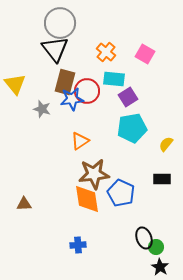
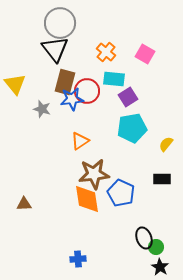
blue cross: moved 14 px down
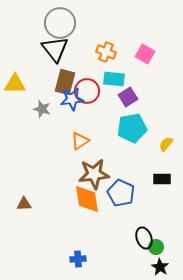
orange cross: rotated 18 degrees counterclockwise
yellow triangle: rotated 50 degrees counterclockwise
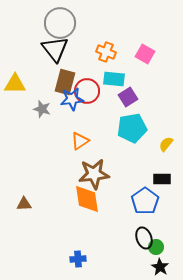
blue pentagon: moved 24 px right, 8 px down; rotated 12 degrees clockwise
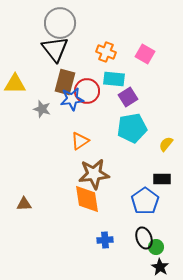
blue cross: moved 27 px right, 19 px up
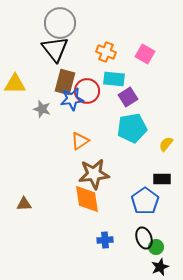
black star: rotated 18 degrees clockwise
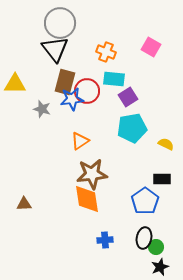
pink square: moved 6 px right, 7 px up
yellow semicircle: rotated 77 degrees clockwise
brown star: moved 2 px left
black ellipse: rotated 30 degrees clockwise
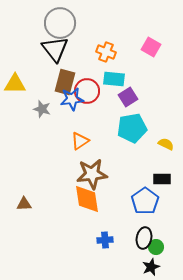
black star: moved 9 px left
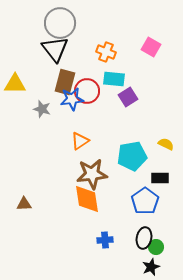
cyan pentagon: moved 28 px down
black rectangle: moved 2 px left, 1 px up
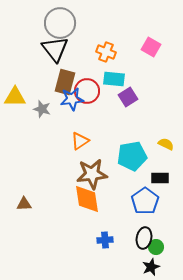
yellow triangle: moved 13 px down
